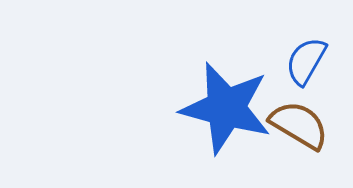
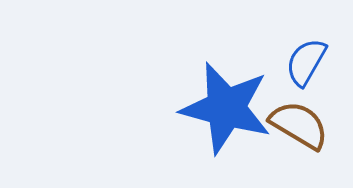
blue semicircle: moved 1 px down
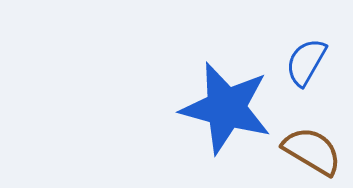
brown semicircle: moved 13 px right, 26 px down
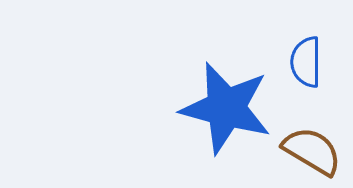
blue semicircle: rotated 30 degrees counterclockwise
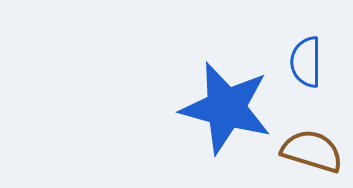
brown semicircle: rotated 14 degrees counterclockwise
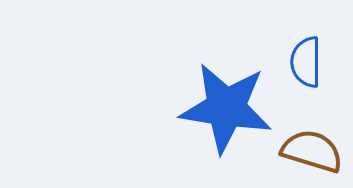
blue star: rotated 6 degrees counterclockwise
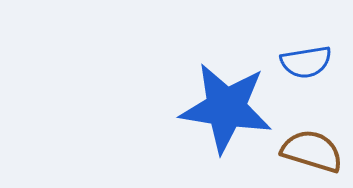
blue semicircle: rotated 99 degrees counterclockwise
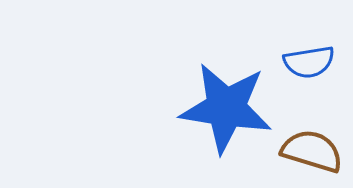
blue semicircle: moved 3 px right
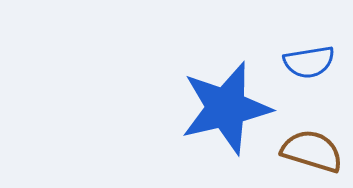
blue star: rotated 22 degrees counterclockwise
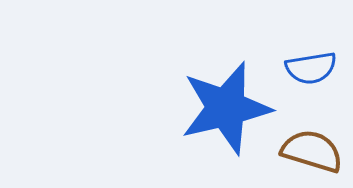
blue semicircle: moved 2 px right, 6 px down
